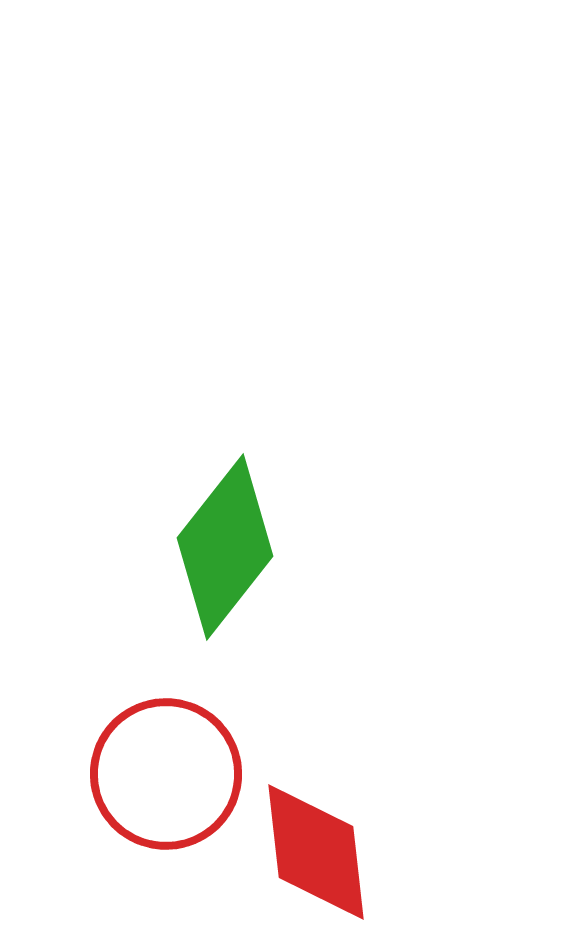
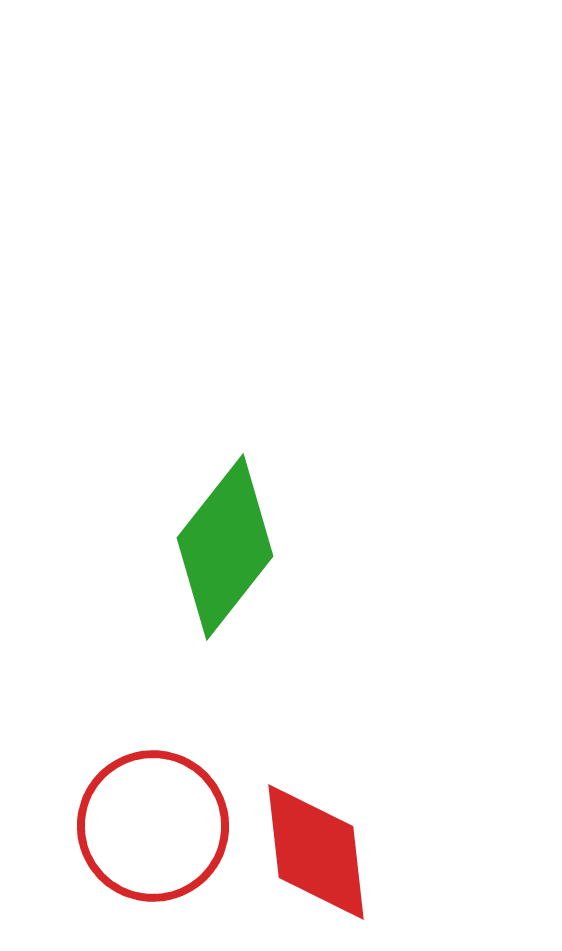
red circle: moved 13 px left, 52 px down
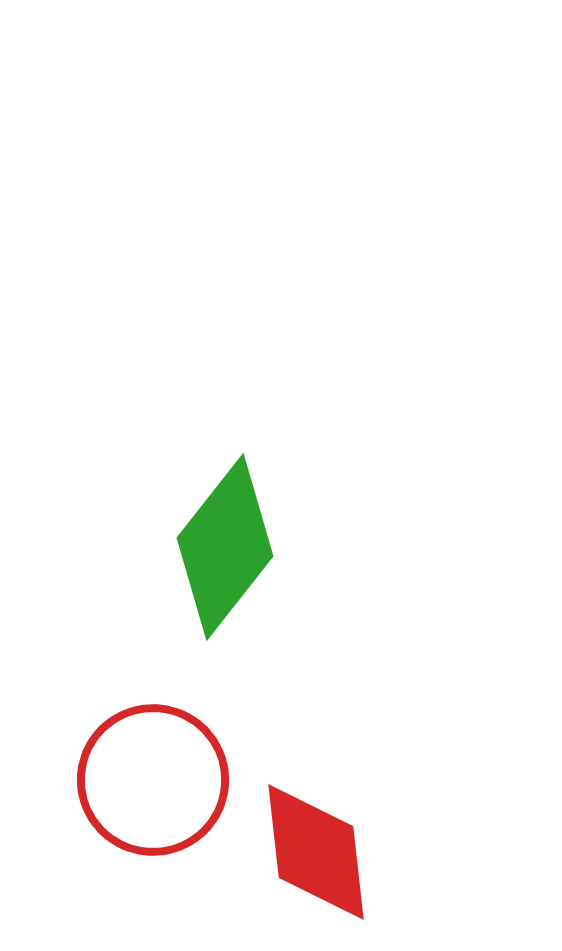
red circle: moved 46 px up
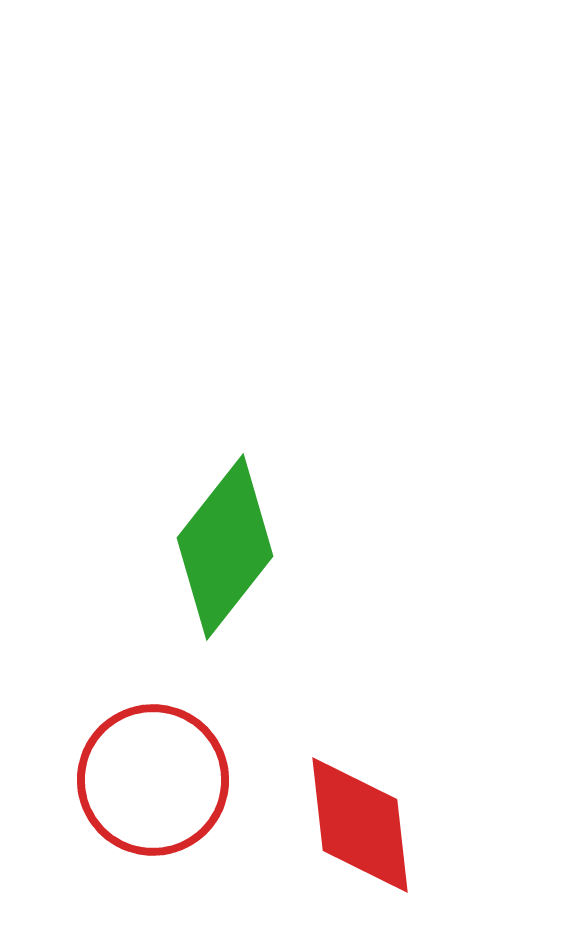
red diamond: moved 44 px right, 27 px up
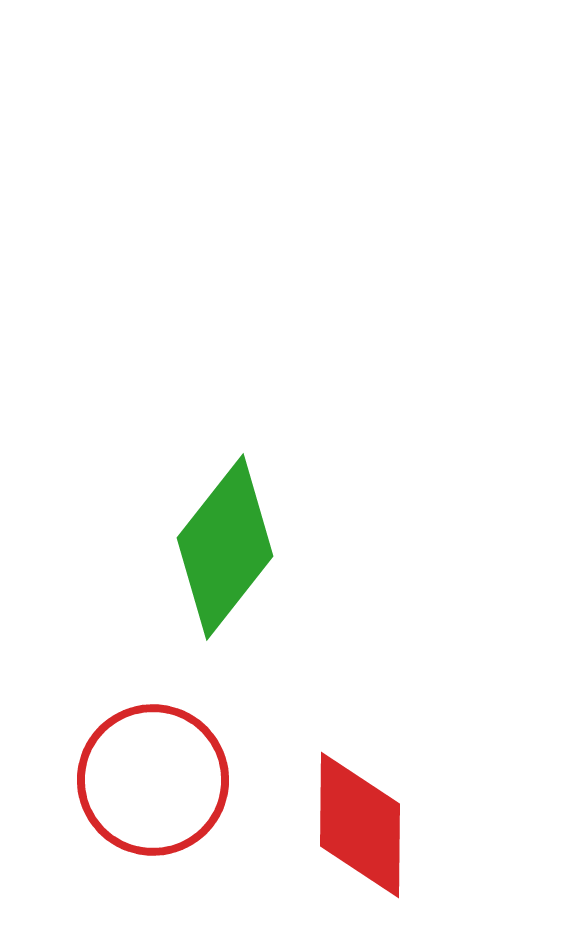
red diamond: rotated 7 degrees clockwise
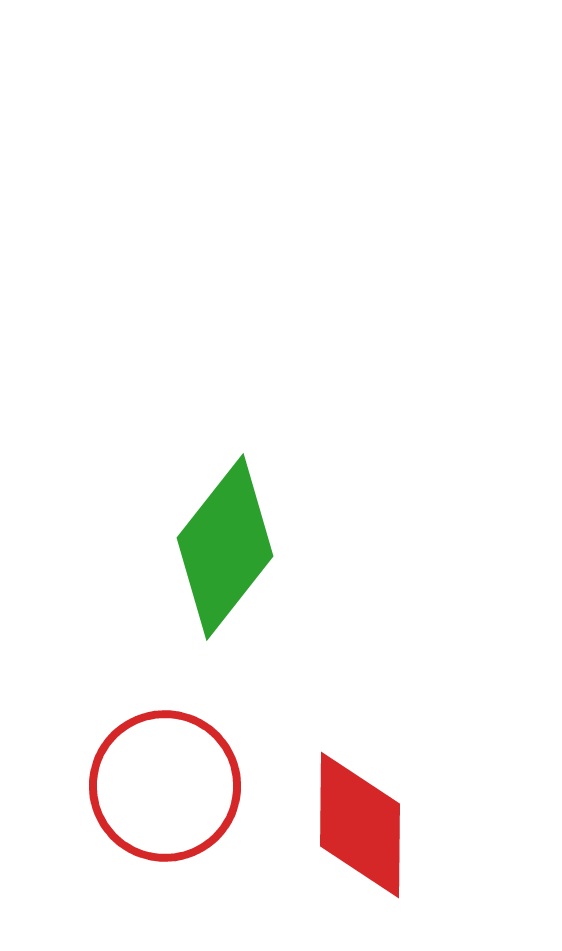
red circle: moved 12 px right, 6 px down
